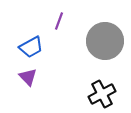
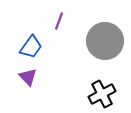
blue trapezoid: rotated 25 degrees counterclockwise
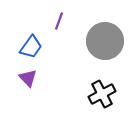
purple triangle: moved 1 px down
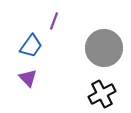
purple line: moved 5 px left
gray circle: moved 1 px left, 7 px down
blue trapezoid: moved 1 px up
